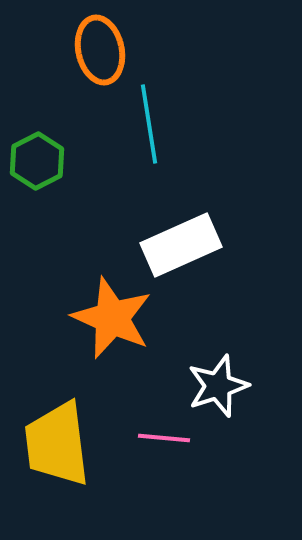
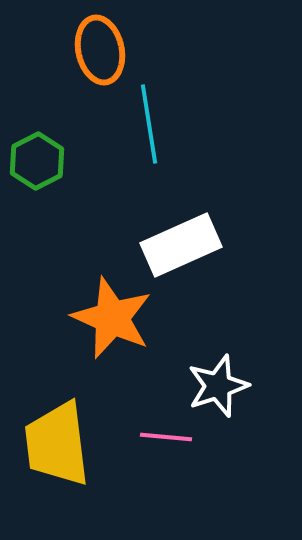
pink line: moved 2 px right, 1 px up
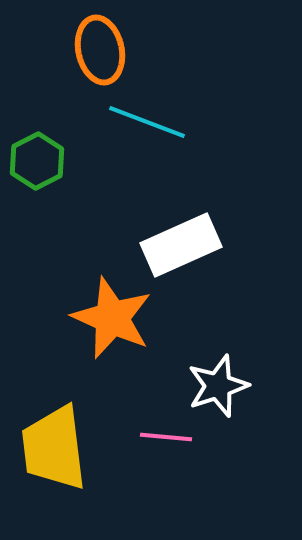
cyan line: moved 2 px left, 2 px up; rotated 60 degrees counterclockwise
yellow trapezoid: moved 3 px left, 4 px down
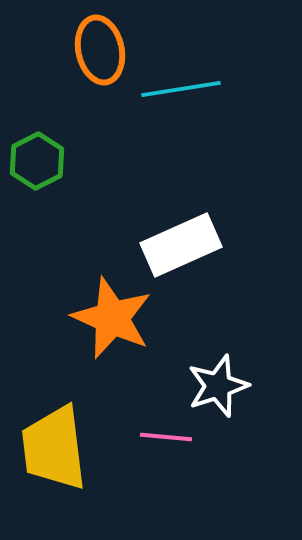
cyan line: moved 34 px right, 33 px up; rotated 30 degrees counterclockwise
